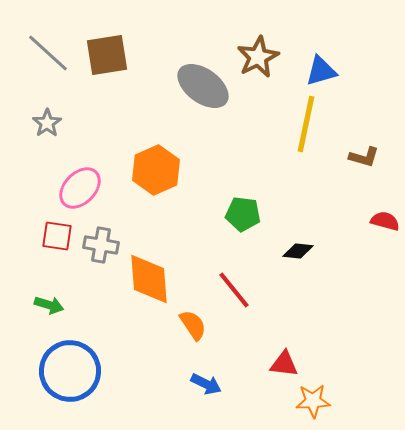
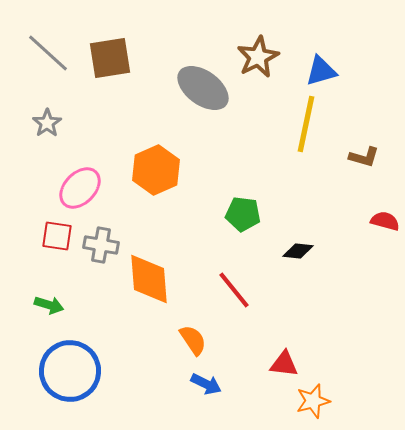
brown square: moved 3 px right, 3 px down
gray ellipse: moved 2 px down
orange semicircle: moved 15 px down
orange star: rotated 12 degrees counterclockwise
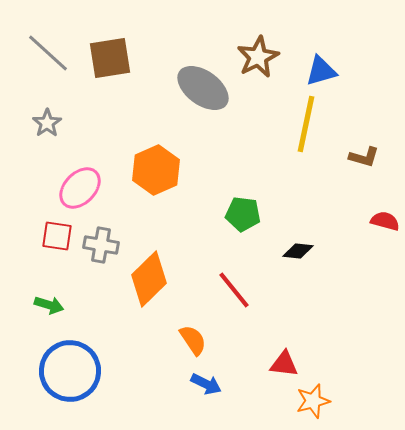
orange diamond: rotated 50 degrees clockwise
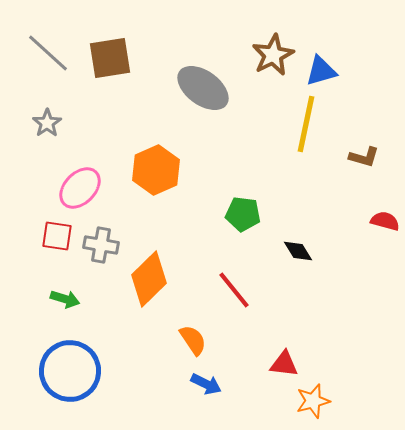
brown star: moved 15 px right, 2 px up
black diamond: rotated 52 degrees clockwise
green arrow: moved 16 px right, 6 px up
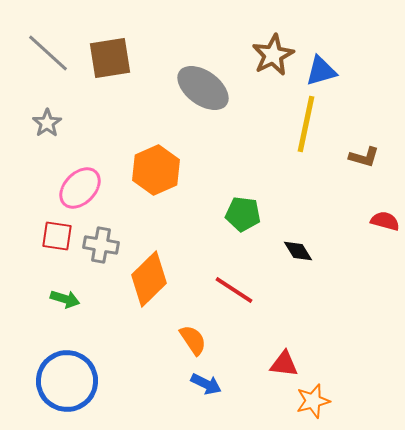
red line: rotated 18 degrees counterclockwise
blue circle: moved 3 px left, 10 px down
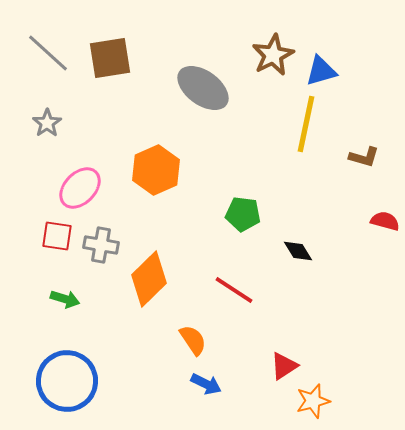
red triangle: moved 2 px down; rotated 40 degrees counterclockwise
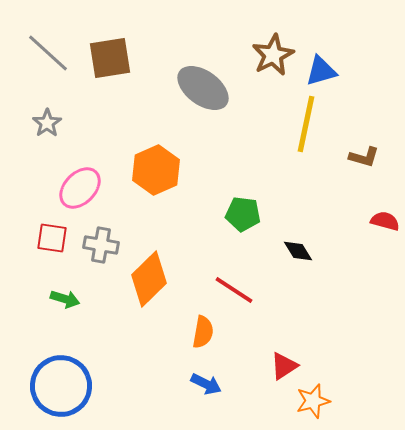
red square: moved 5 px left, 2 px down
orange semicircle: moved 10 px right, 8 px up; rotated 44 degrees clockwise
blue circle: moved 6 px left, 5 px down
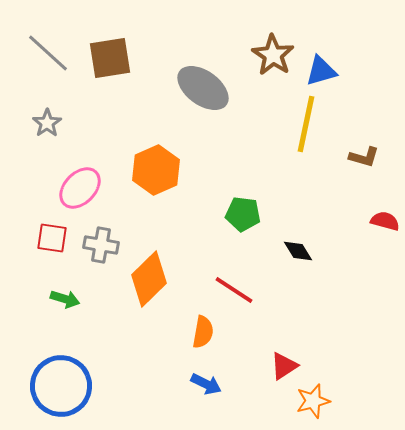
brown star: rotated 12 degrees counterclockwise
